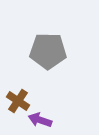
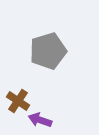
gray pentagon: rotated 18 degrees counterclockwise
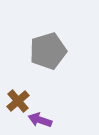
brown cross: rotated 15 degrees clockwise
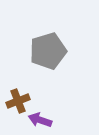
brown cross: rotated 20 degrees clockwise
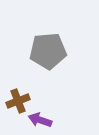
gray pentagon: rotated 12 degrees clockwise
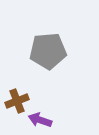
brown cross: moved 1 px left
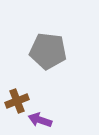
gray pentagon: rotated 12 degrees clockwise
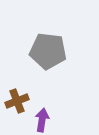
purple arrow: moved 2 px right; rotated 80 degrees clockwise
